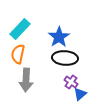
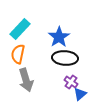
gray arrow: rotated 20 degrees counterclockwise
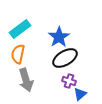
cyan rectangle: rotated 10 degrees clockwise
black ellipse: rotated 35 degrees counterclockwise
purple cross: moved 2 px left, 1 px up; rotated 16 degrees counterclockwise
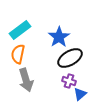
cyan rectangle: moved 1 px down
black ellipse: moved 5 px right
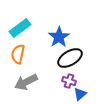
cyan rectangle: moved 2 px up
gray arrow: moved 2 px down; rotated 80 degrees clockwise
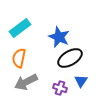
blue star: rotated 15 degrees counterclockwise
orange semicircle: moved 1 px right, 4 px down
purple cross: moved 9 px left, 7 px down
blue triangle: moved 1 px right, 13 px up; rotated 16 degrees counterclockwise
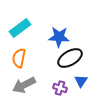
blue star: rotated 20 degrees counterclockwise
gray arrow: moved 2 px left, 3 px down
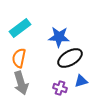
blue triangle: rotated 40 degrees clockwise
gray arrow: moved 3 px left, 2 px up; rotated 80 degrees counterclockwise
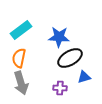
cyan rectangle: moved 1 px right, 2 px down
blue triangle: moved 3 px right, 4 px up
purple cross: rotated 16 degrees counterclockwise
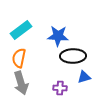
blue star: moved 1 px left, 1 px up
black ellipse: moved 3 px right, 2 px up; rotated 30 degrees clockwise
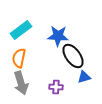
black ellipse: rotated 55 degrees clockwise
purple cross: moved 4 px left, 1 px up
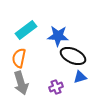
cyan rectangle: moved 5 px right
black ellipse: rotated 30 degrees counterclockwise
blue triangle: moved 4 px left
purple cross: rotated 24 degrees counterclockwise
